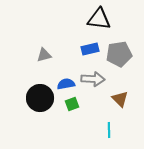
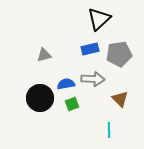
black triangle: rotated 50 degrees counterclockwise
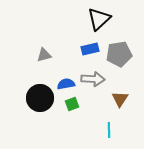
brown triangle: rotated 18 degrees clockwise
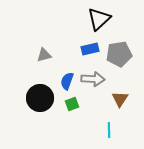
blue semicircle: moved 1 px right, 3 px up; rotated 60 degrees counterclockwise
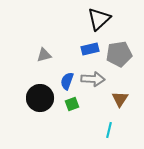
cyan line: rotated 14 degrees clockwise
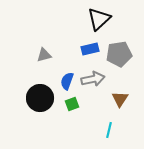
gray arrow: rotated 15 degrees counterclockwise
